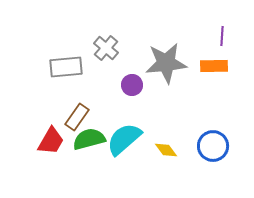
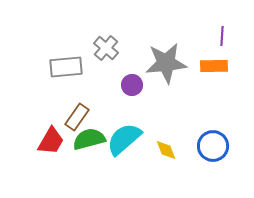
yellow diamond: rotated 15 degrees clockwise
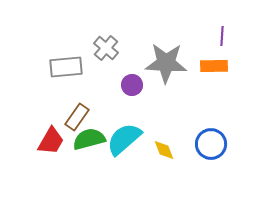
gray star: rotated 9 degrees clockwise
blue circle: moved 2 px left, 2 px up
yellow diamond: moved 2 px left
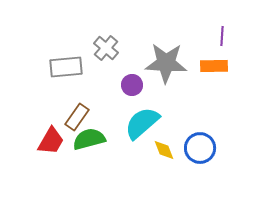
cyan semicircle: moved 18 px right, 16 px up
blue circle: moved 11 px left, 4 px down
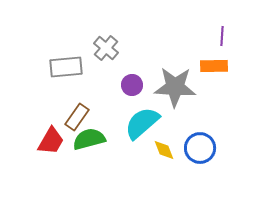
gray star: moved 9 px right, 24 px down
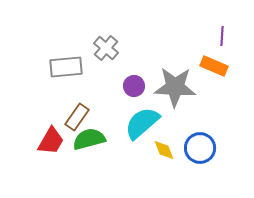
orange rectangle: rotated 24 degrees clockwise
purple circle: moved 2 px right, 1 px down
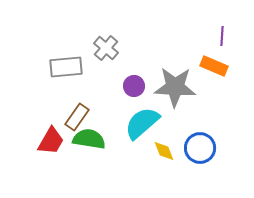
green semicircle: rotated 24 degrees clockwise
yellow diamond: moved 1 px down
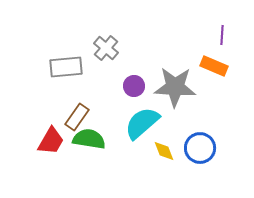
purple line: moved 1 px up
